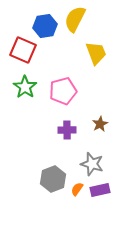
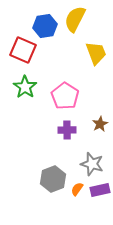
pink pentagon: moved 2 px right, 5 px down; rotated 24 degrees counterclockwise
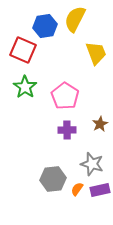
gray hexagon: rotated 15 degrees clockwise
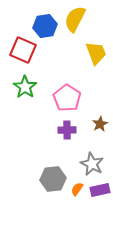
pink pentagon: moved 2 px right, 2 px down
gray star: rotated 10 degrees clockwise
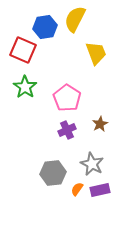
blue hexagon: moved 1 px down
purple cross: rotated 24 degrees counterclockwise
gray hexagon: moved 6 px up
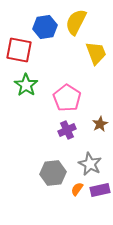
yellow semicircle: moved 1 px right, 3 px down
red square: moved 4 px left; rotated 12 degrees counterclockwise
green star: moved 1 px right, 2 px up
gray star: moved 2 px left
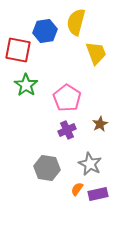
yellow semicircle: rotated 12 degrees counterclockwise
blue hexagon: moved 4 px down
red square: moved 1 px left
gray hexagon: moved 6 px left, 5 px up; rotated 15 degrees clockwise
purple rectangle: moved 2 px left, 4 px down
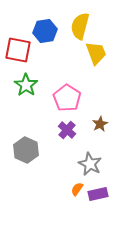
yellow semicircle: moved 4 px right, 4 px down
purple cross: rotated 24 degrees counterclockwise
gray hexagon: moved 21 px left, 18 px up; rotated 15 degrees clockwise
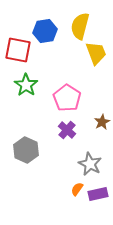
brown star: moved 2 px right, 2 px up
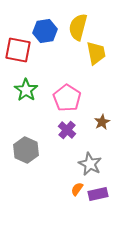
yellow semicircle: moved 2 px left, 1 px down
yellow trapezoid: rotated 10 degrees clockwise
green star: moved 5 px down
